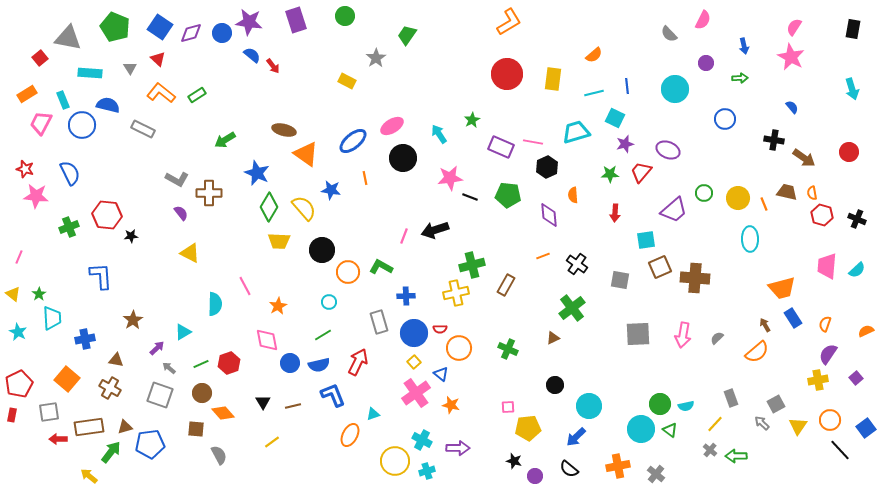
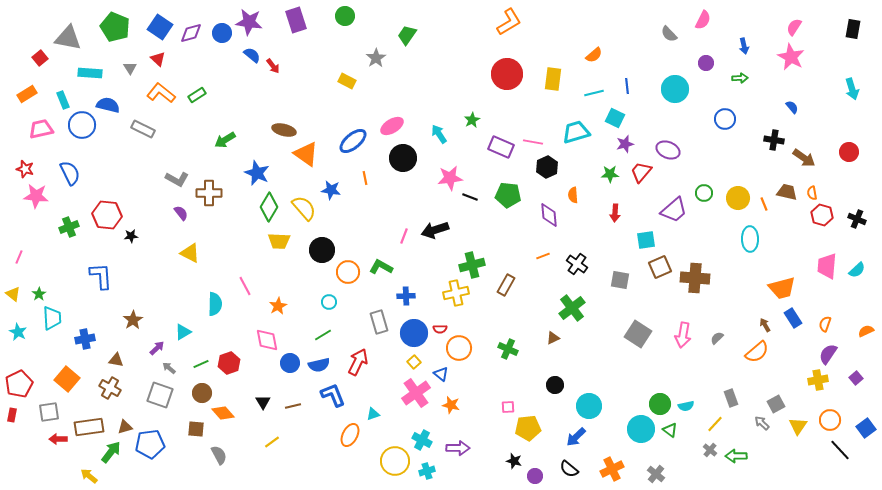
pink trapezoid at (41, 123): moved 6 px down; rotated 50 degrees clockwise
gray square at (638, 334): rotated 36 degrees clockwise
orange cross at (618, 466): moved 6 px left, 3 px down; rotated 15 degrees counterclockwise
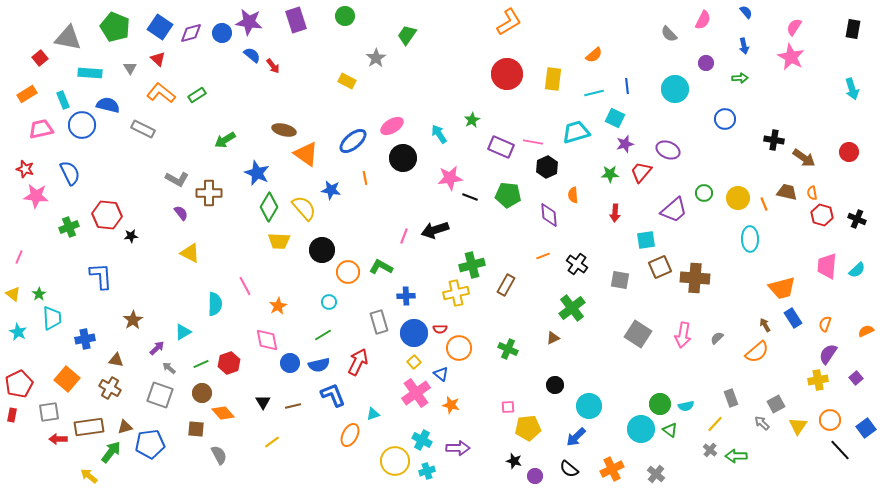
blue semicircle at (792, 107): moved 46 px left, 95 px up
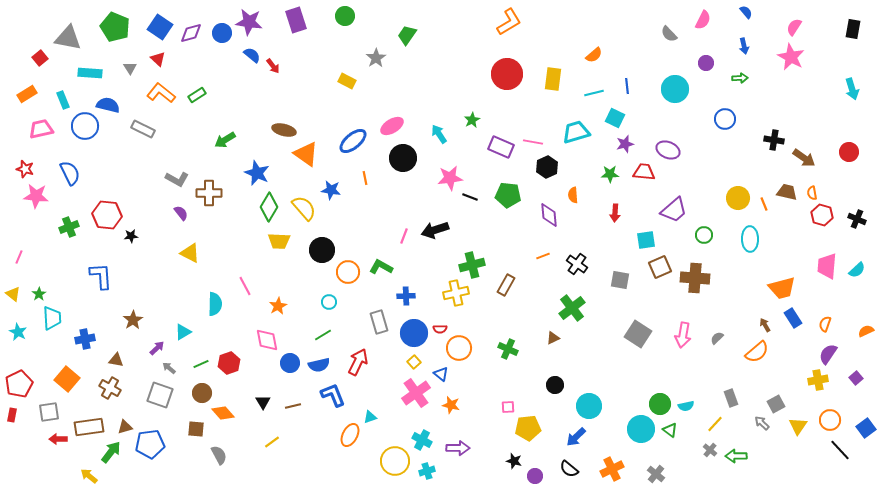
blue circle at (82, 125): moved 3 px right, 1 px down
red trapezoid at (641, 172): moved 3 px right; rotated 55 degrees clockwise
green circle at (704, 193): moved 42 px down
cyan triangle at (373, 414): moved 3 px left, 3 px down
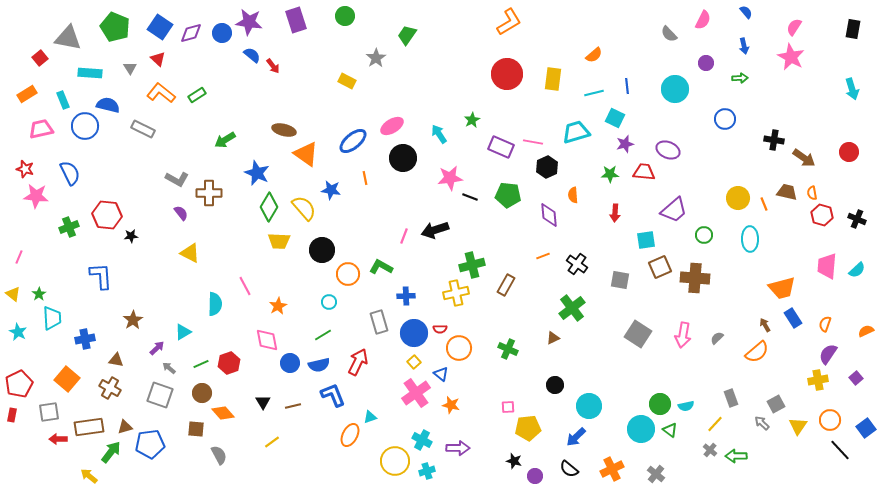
orange circle at (348, 272): moved 2 px down
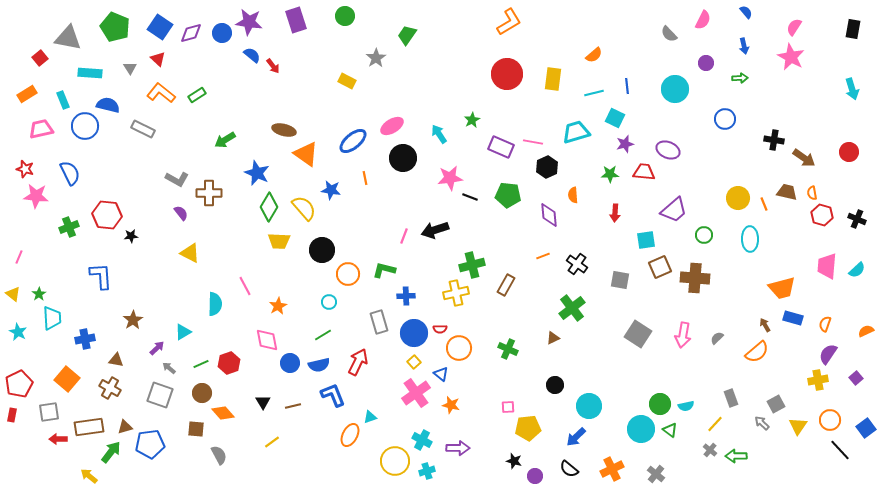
green L-shape at (381, 267): moved 3 px right, 3 px down; rotated 15 degrees counterclockwise
blue rectangle at (793, 318): rotated 42 degrees counterclockwise
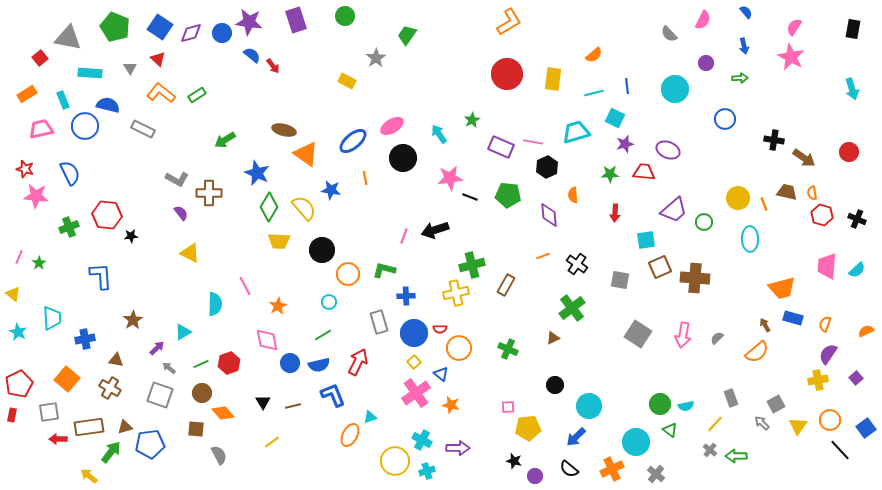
green circle at (704, 235): moved 13 px up
green star at (39, 294): moved 31 px up
cyan circle at (641, 429): moved 5 px left, 13 px down
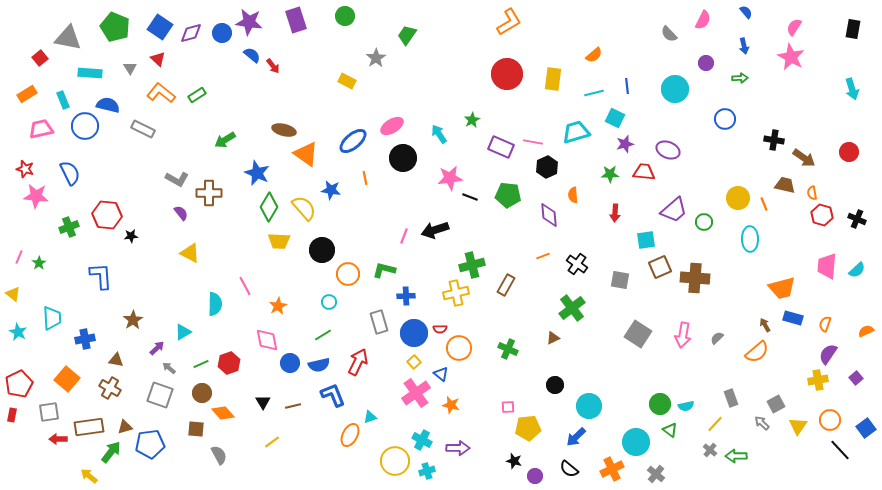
brown trapezoid at (787, 192): moved 2 px left, 7 px up
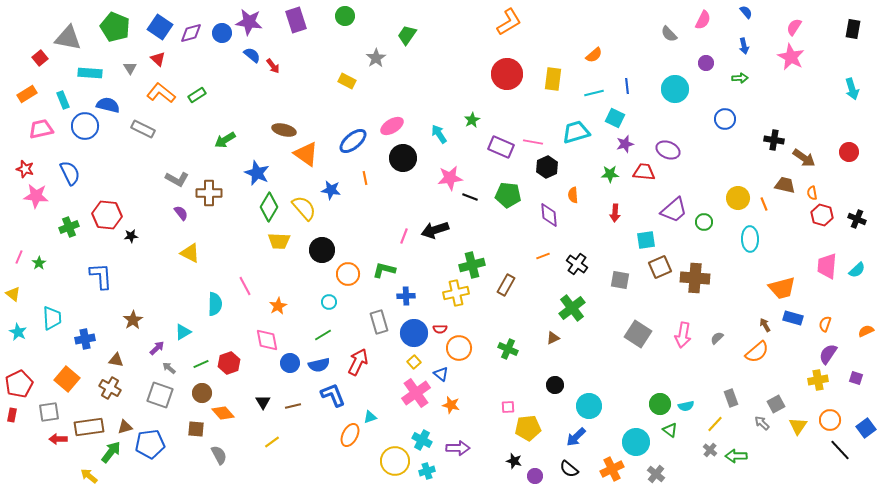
purple square at (856, 378): rotated 32 degrees counterclockwise
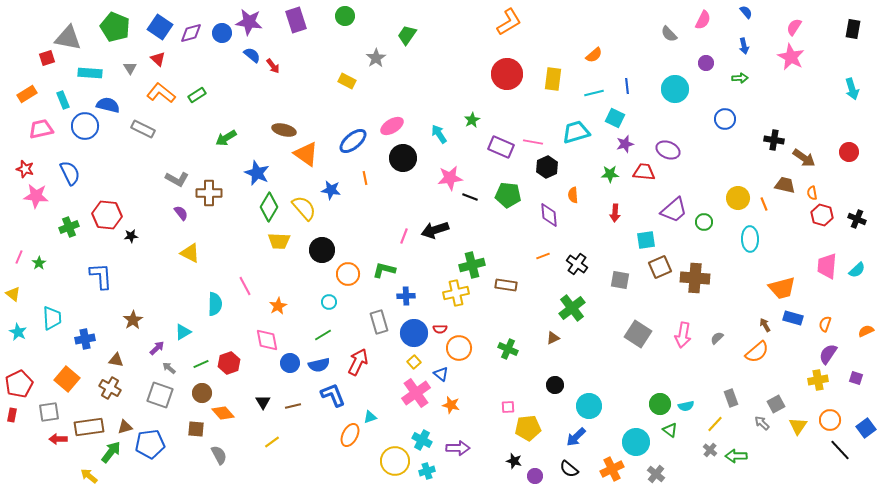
red square at (40, 58): moved 7 px right; rotated 21 degrees clockwise
green arrow at (225, 140): moved 1 px right, 2 px up
brown rectangle at (506, 285): rotated 70 degrees clockwise
